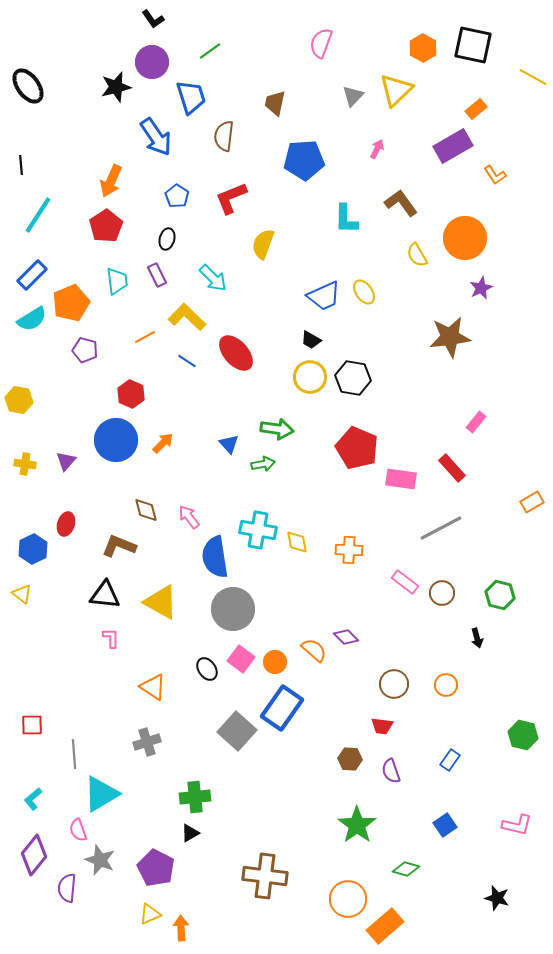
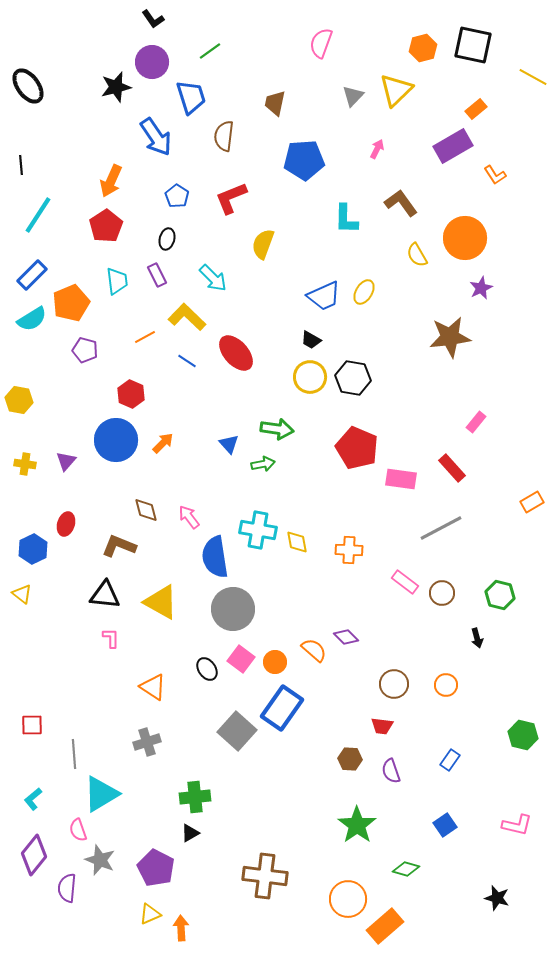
orange hexagon at (423, 48): rotated 16 degrees clockwise
yellow ellipse at (364, 292): rotated 65 degrees clockwise
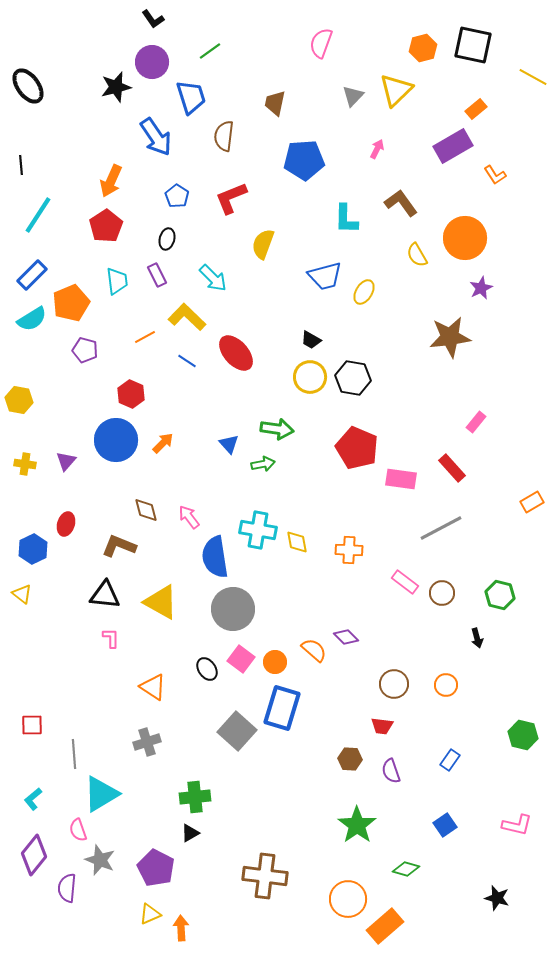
blue trapezoid at (324, 296): moved 1 px right, 20 px up; rotated 9 degrees clockwise
blue rectangle at (282, 708): rotated 18 degrees counterclockwise
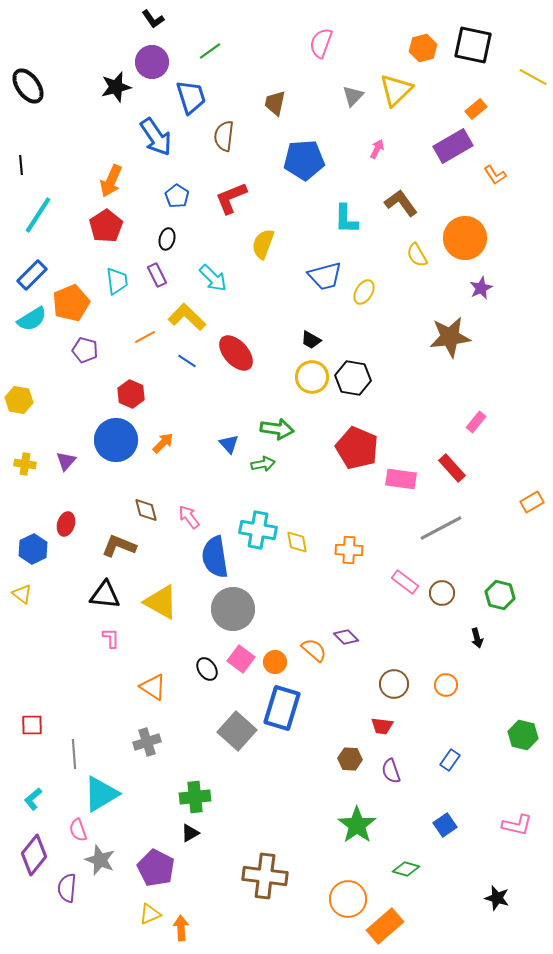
yellow circle at (310, 377): moved 2 px right
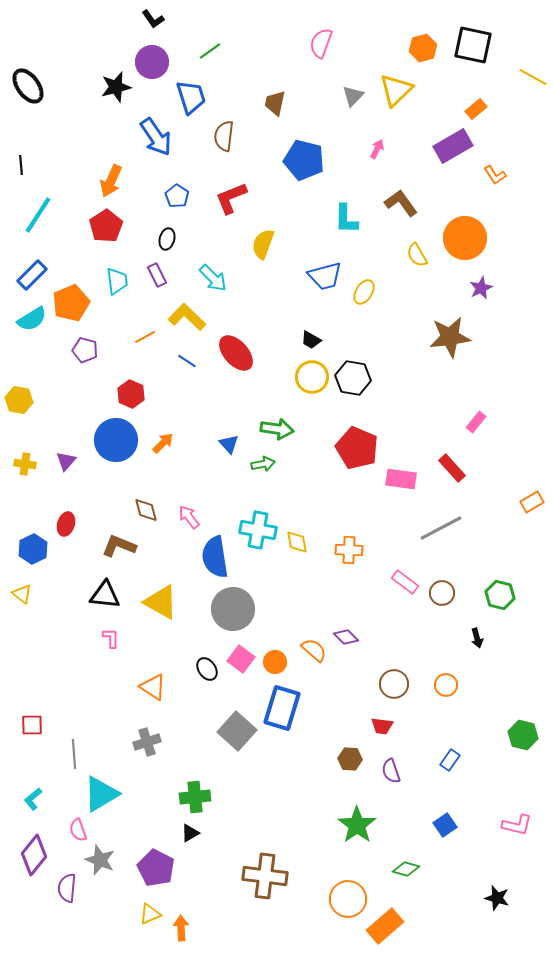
blue pentagon at (304, 160): rotated 18 degrees clockwise
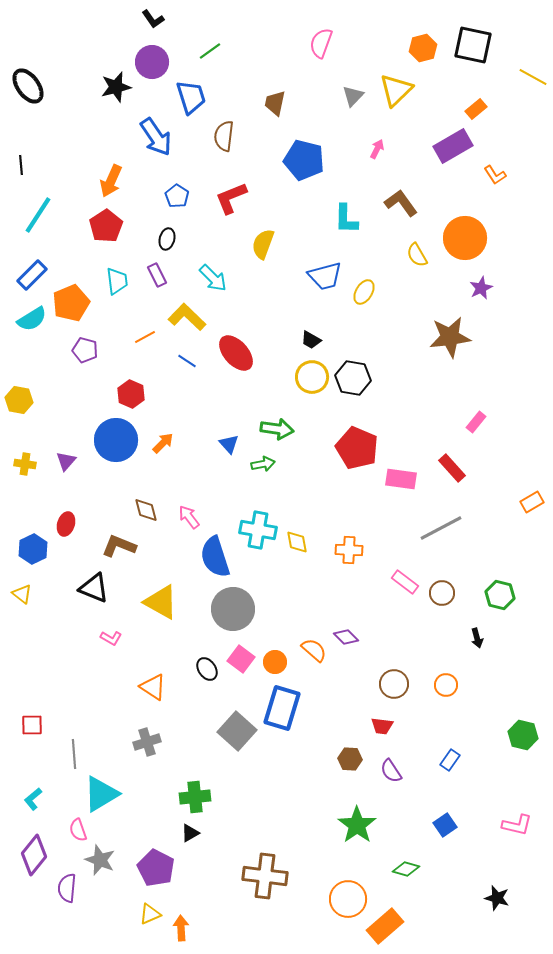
blue semicircle at (215, 557): rotated 9 degrees counterclockwise
black triangle at (105, 595): moved 11 px left, 7 px up; rotated 16 degrees clockwise
pink L-shape at (111, 638): rotated 120 degrees clockwise
purple semicircle at (391, 771): rotated 15 degrees counterclockwise
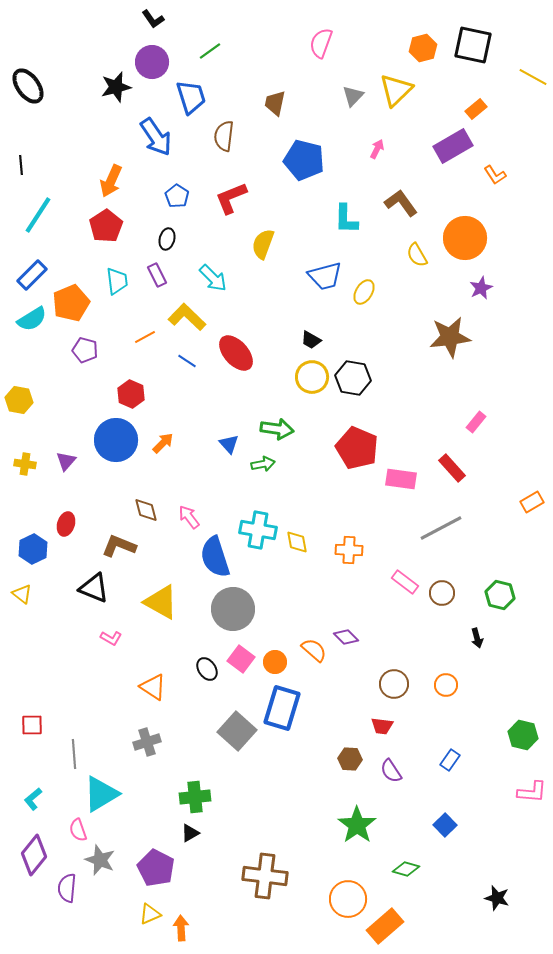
blue square at (445, 825): rotated 10 degrees counterclockwise
pink L-shape at (517, 825): moved 15 px right, 33 px up; rotated 8 degrees counterclockwise
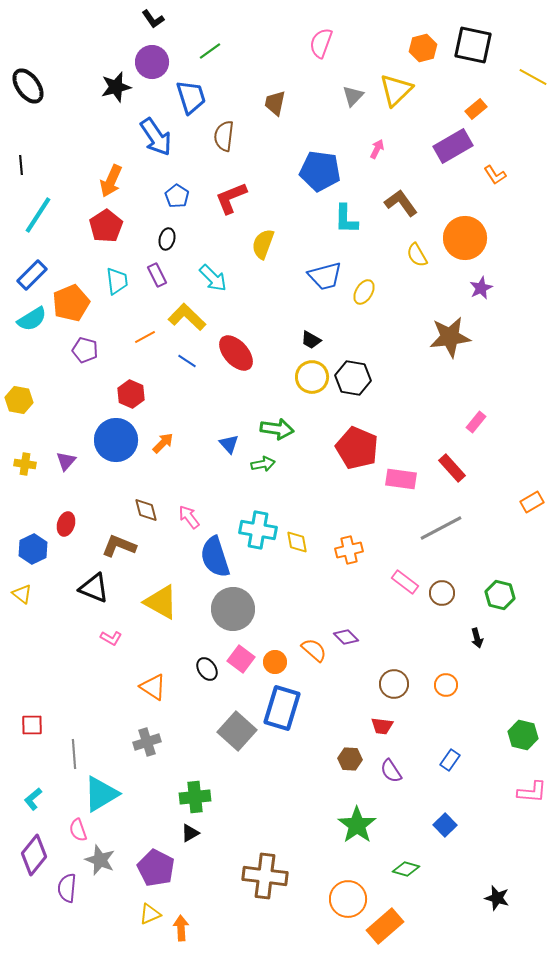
blue pentagon at (304, 160): moved 16 px right, 11 px down; rotated 6 degrees counterclockwise
orange cross at (349, 550): rotated 16 degrees counterclockwise
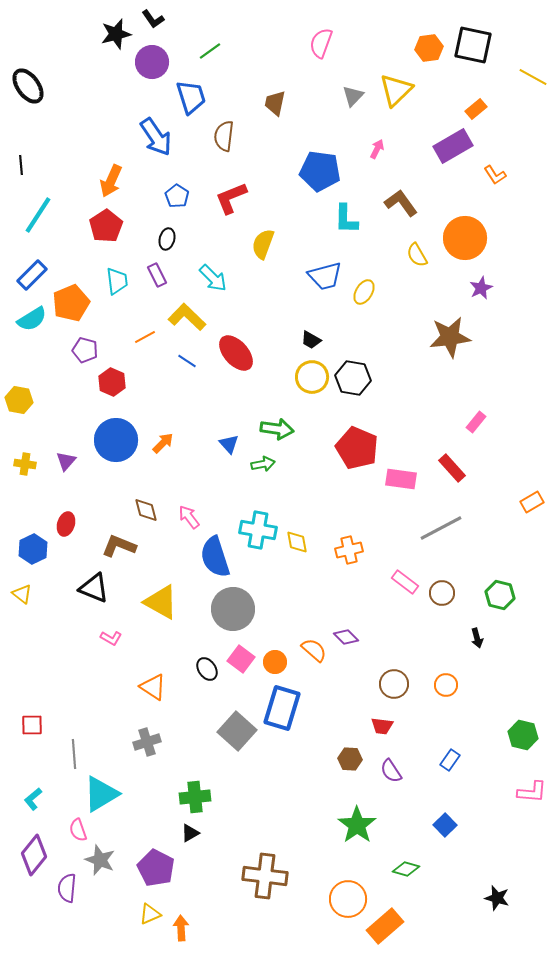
orange hexagon at (423, 48): moved 6 px right; rotated 8 degrees clockwise
black star at (116, 87): moved 53 px up
red hexagon at (131, 394): moved 19 px left, 12 px up
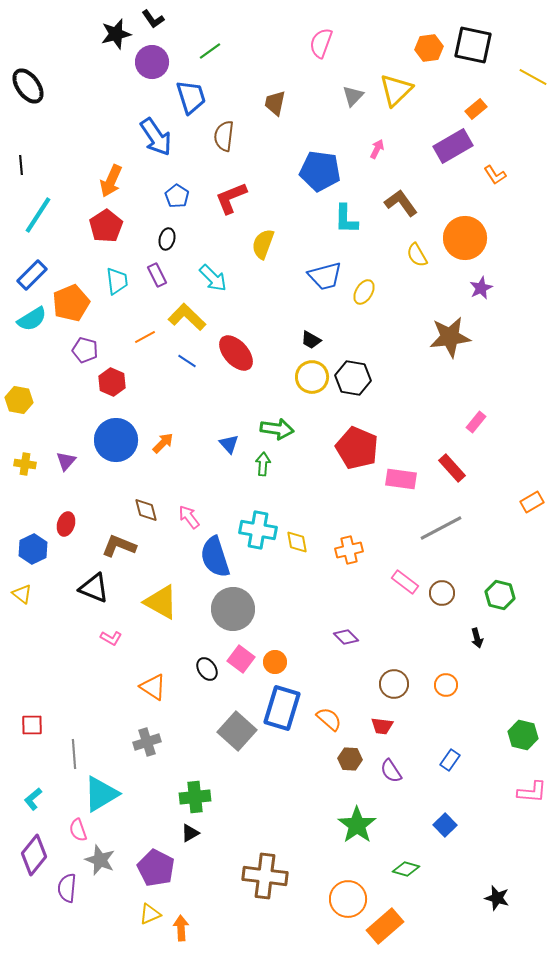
green arrow at (263, 464): rotated 75 degrees counterclockwise
orange semicircle at (314, 650): moved 15 px right, 69 px down
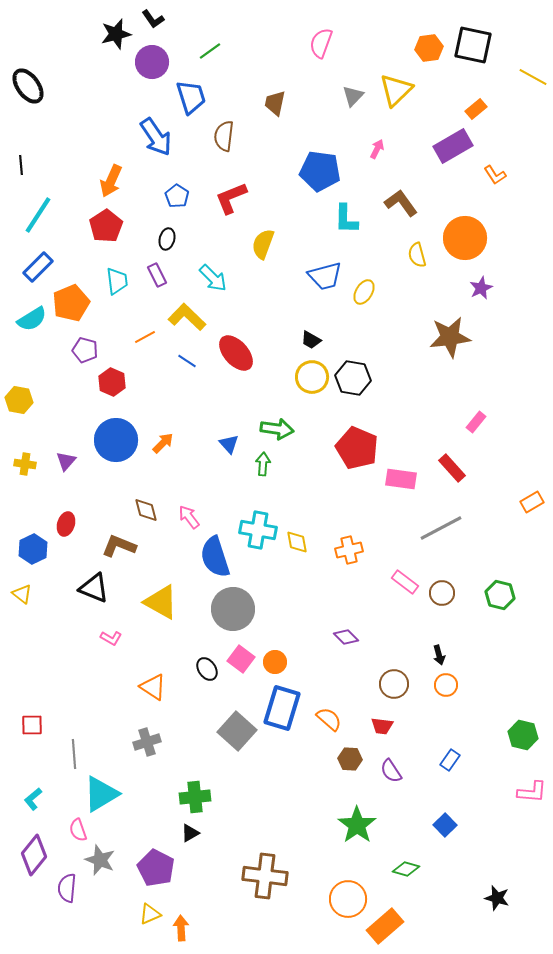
yellow semicircle at (417, 255): rotated 15 degrees clockwise
blue rectangle at (32, 275): moved 6 px right, 8 px up
black arrow at (477, 638): moved 38 px left, 17 px down
